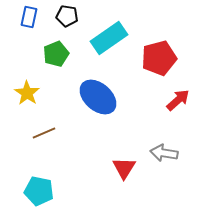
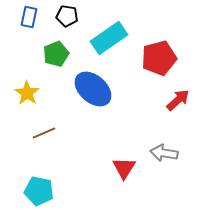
blue ellipse: moved 5 px left, 8 px up
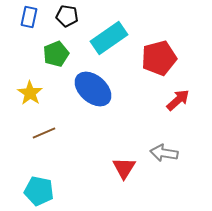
yellow star: moved 3 px right
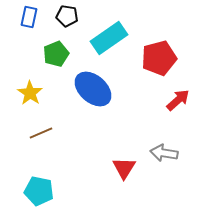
brown line: moved 3 px left
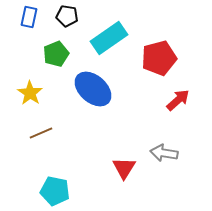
cyan pentagon: moved 16 px right
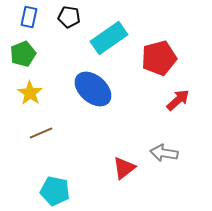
black pentagon: moved 2 px right, 1 px down
green pentagon: moved 33 px left
red triangle: rotated 20 degrees clockwise
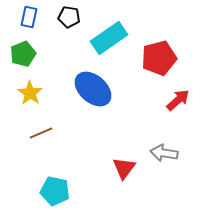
red triangle: rotated 15 degrees counterclockwise
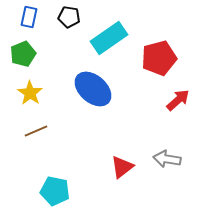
brown line: moved 5 px left, 2 px up
gray arrow: moved 3 px right, 6 px down
red triangle: moved 2 px left, 1 px up; rotated 15 degrees clockwise
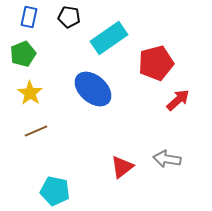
red pentagon: moved 3 px left, 5 px down
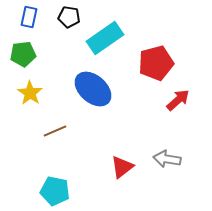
cyan rectangle: moved 4 px left
green pentagon: rotated 15 degrees clockwise
brown line: moved 19 px right
